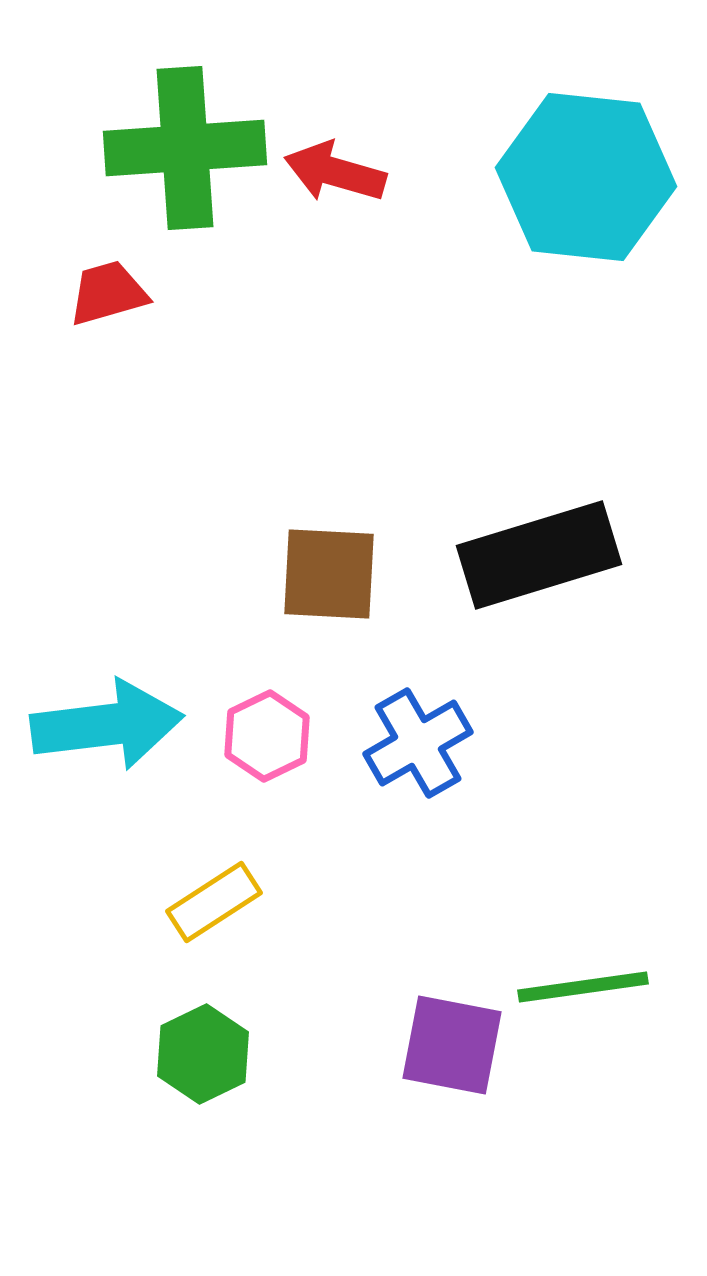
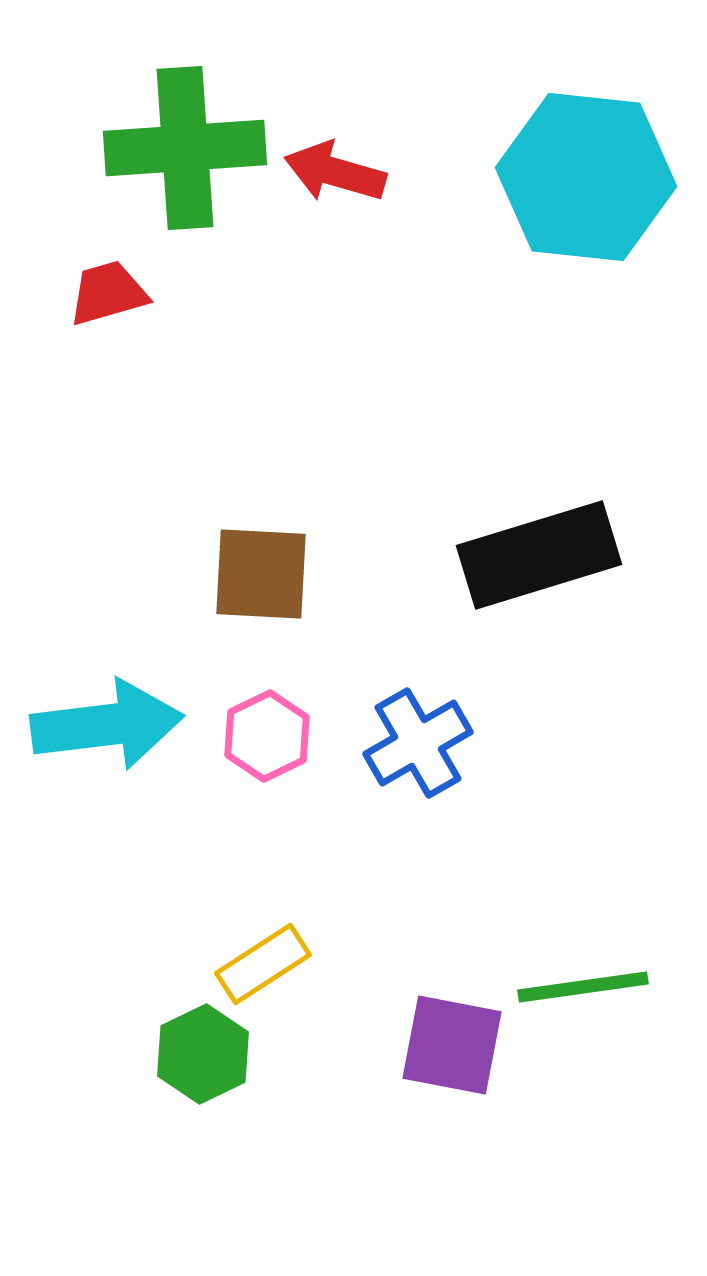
brown square: moved 68 px left
yellow rectangle: moved 49 px right, 62 px down
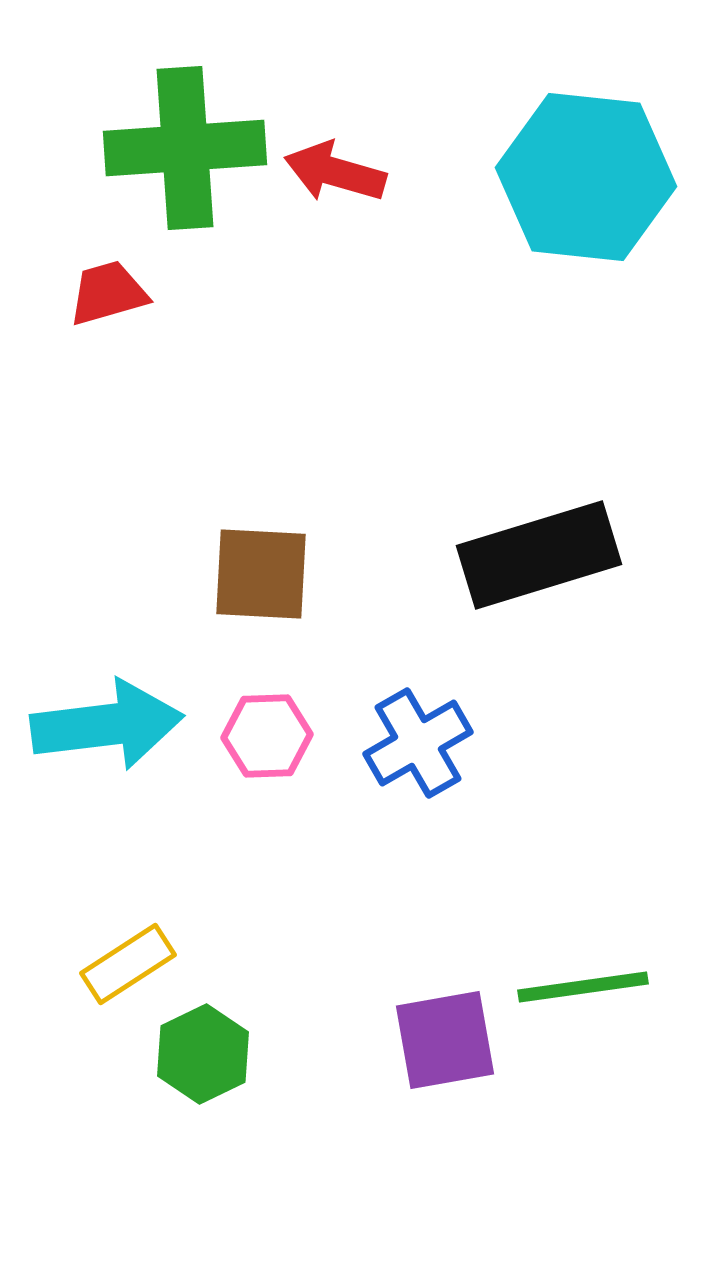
pink hexagon: rotated 24 degrees clockwise
yellow rectangle: moved 135 px left
purple square: moved 7 px left, 5 px up; rotated 21 degrees counterclockwise
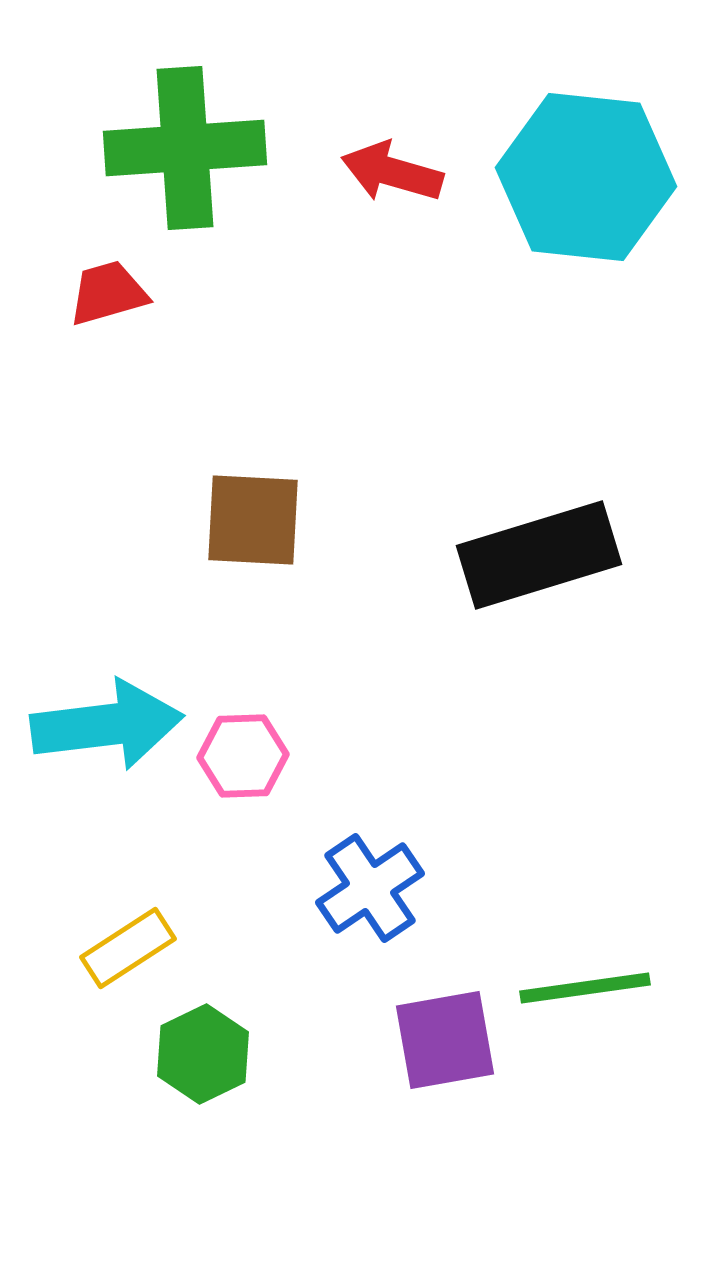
red arrow: moved 57 px right
brown square: moved 8 px left, 54 px up
pink hexagon: moved 24 px left, 20 px down
blue cross: moved 48 px left, 145 px down; rotated 4 degrees counterclockwise
yellow rectangle: moved 16 px up
green line: moved 2 px right, 1 px down
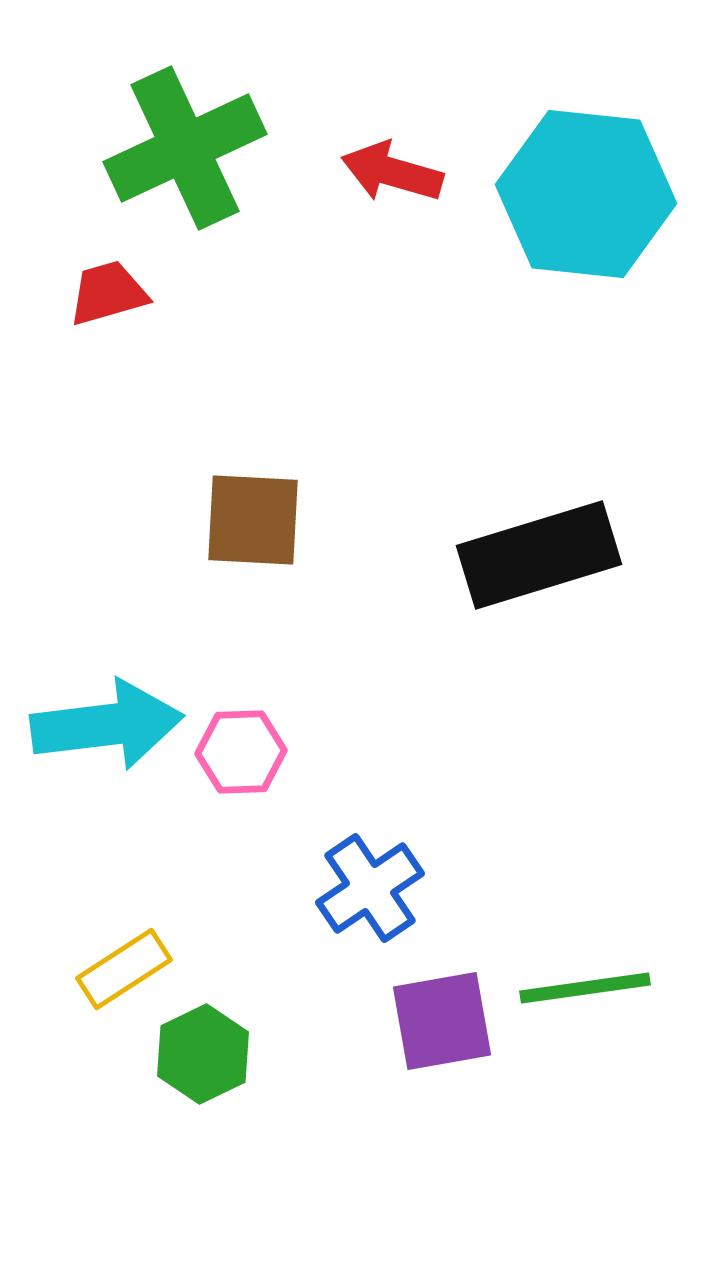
green cross: rotated 21 degrees counterclockwise
cyan hexagon: moved 17 px down
pink hexagon: moved 2 px left, 4 px up
yellow rectangle: moved 4 px left, 21 px down
purple square: moved 3 px left, 19 px up
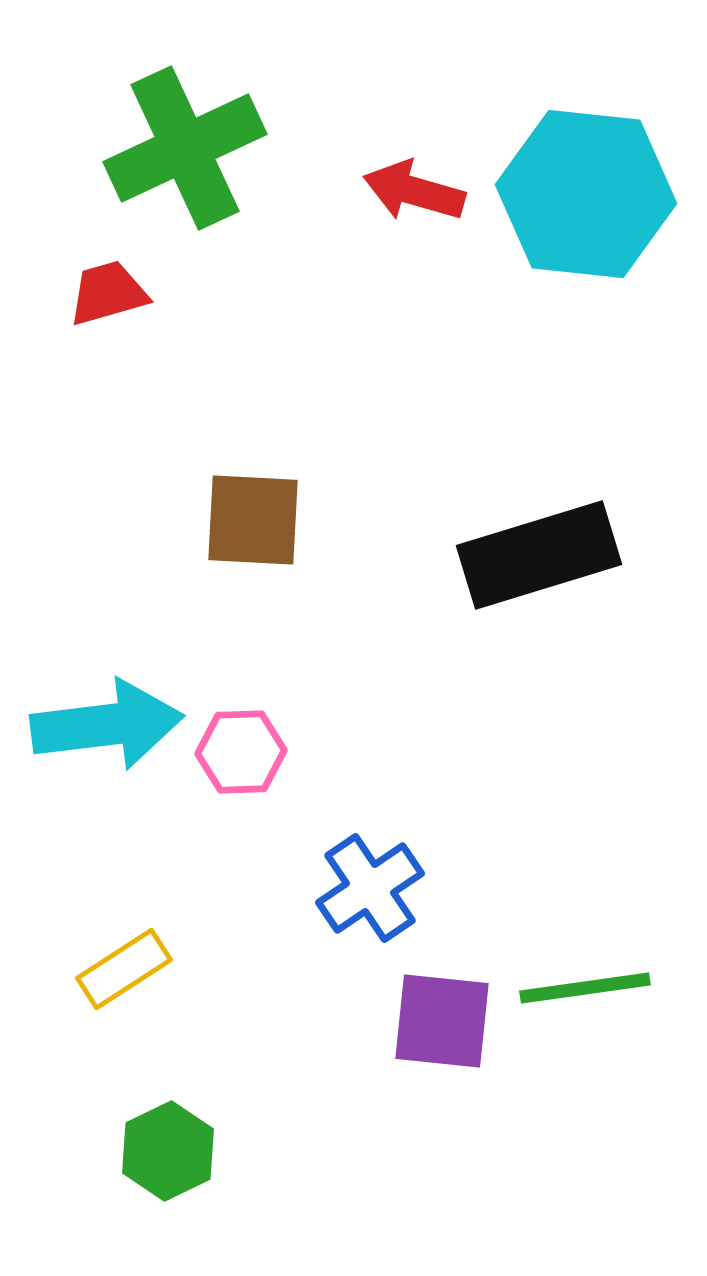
red arrow: moved 22 px right, 19 px down
purple square: rotated 16 degrees clockwise
green hexagon: moved 35 px left, 97 px down
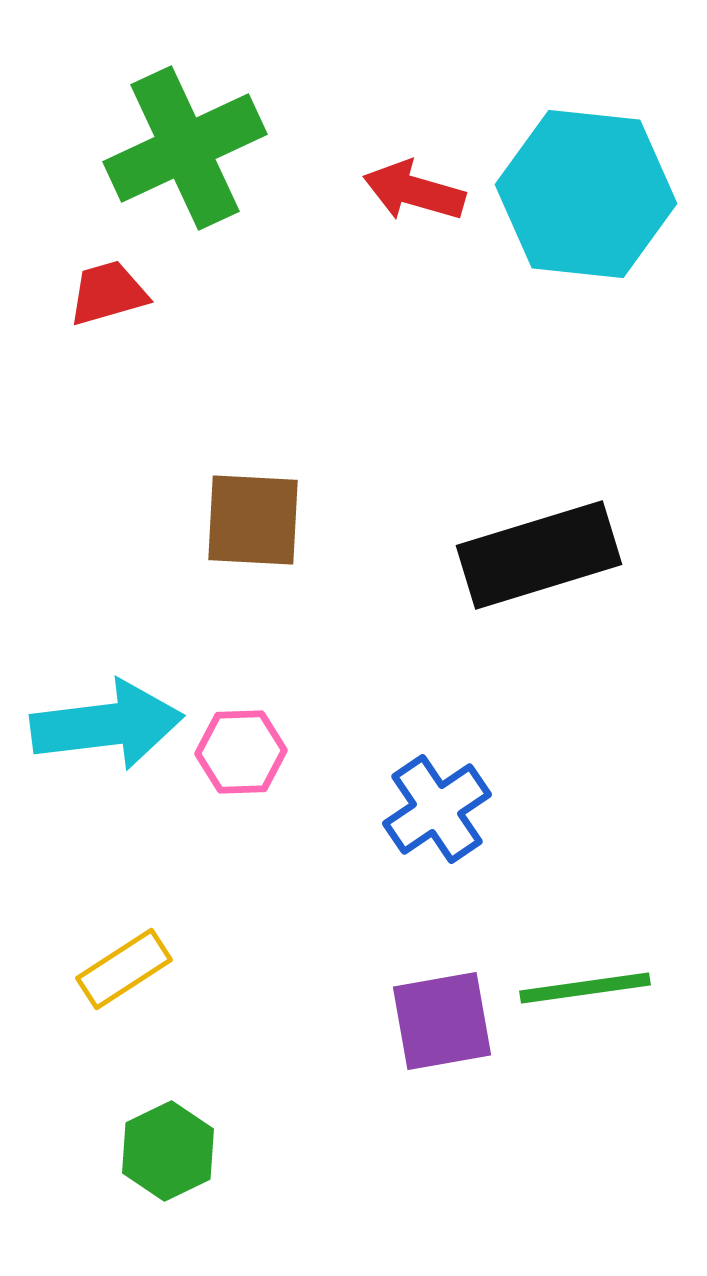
blue cross: moved 67 px right, 79 px up
purple square: rotated 16 degrees counterclockwise
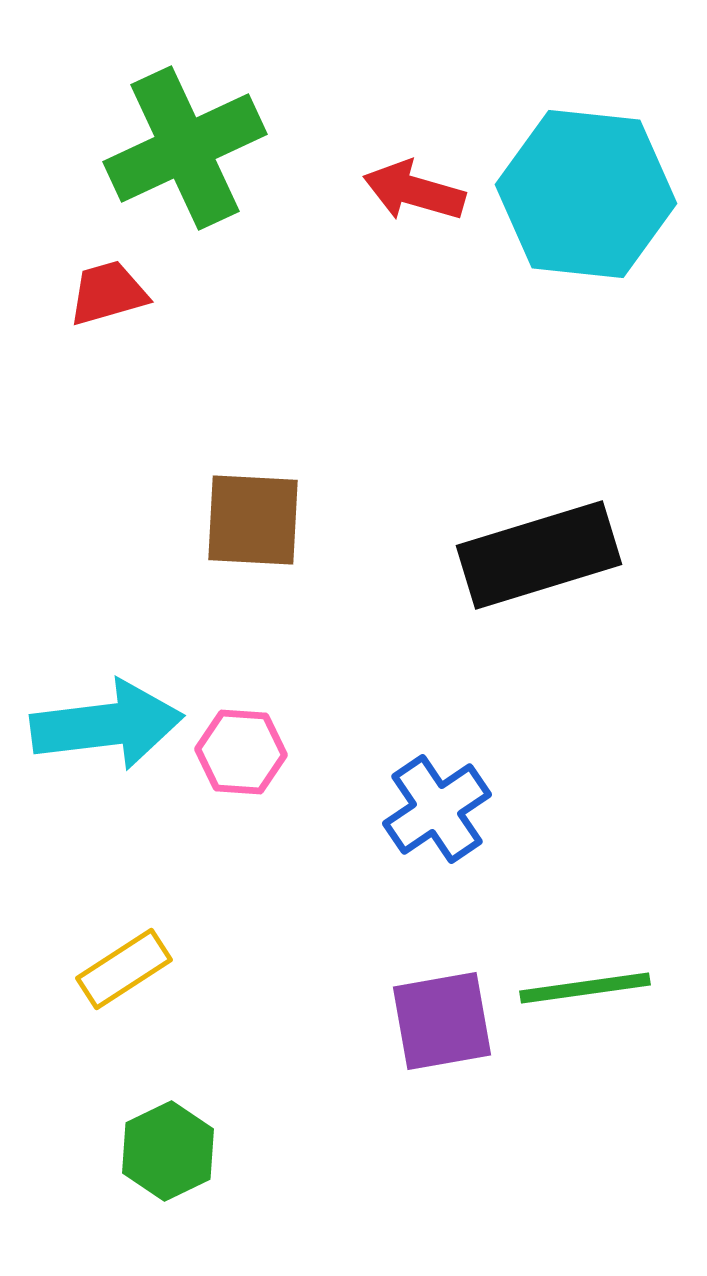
pink hexagon: rotated 6 degrees clockwise
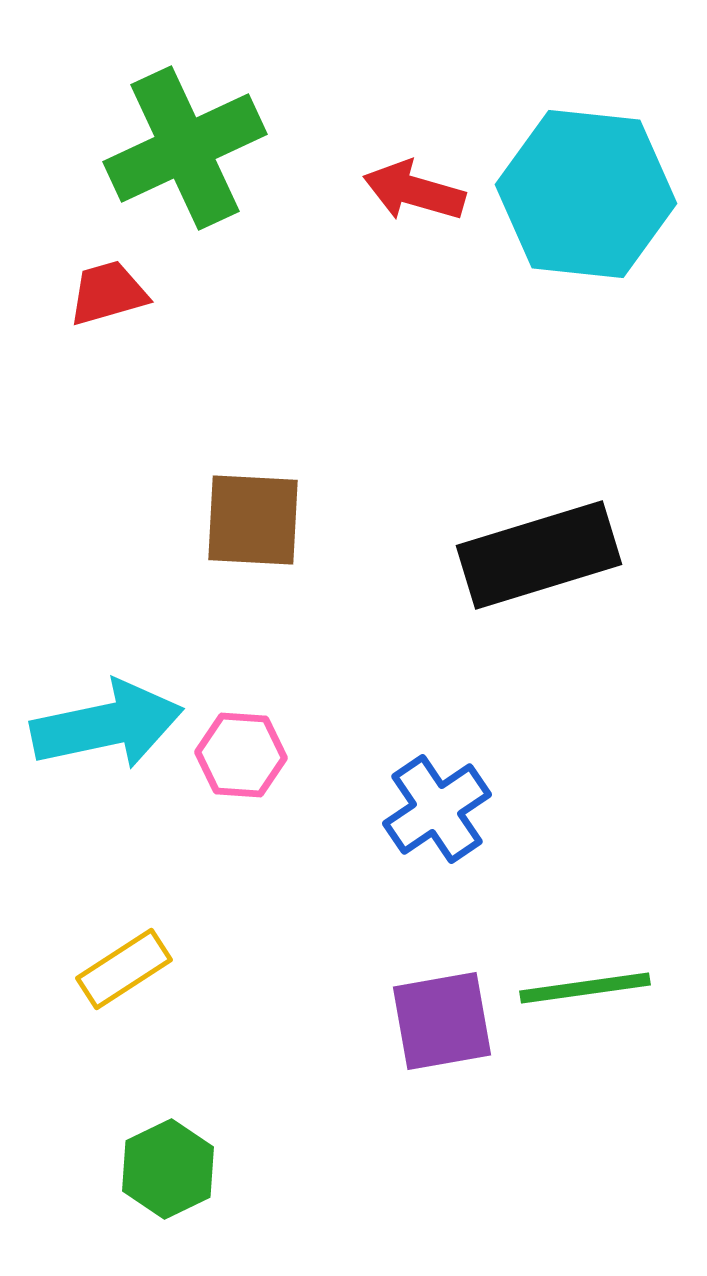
cyan arrow: rotated 5 degrees counterclockwise
pink hexagon: moved 3 px down
green hexagon: moved 18 px down
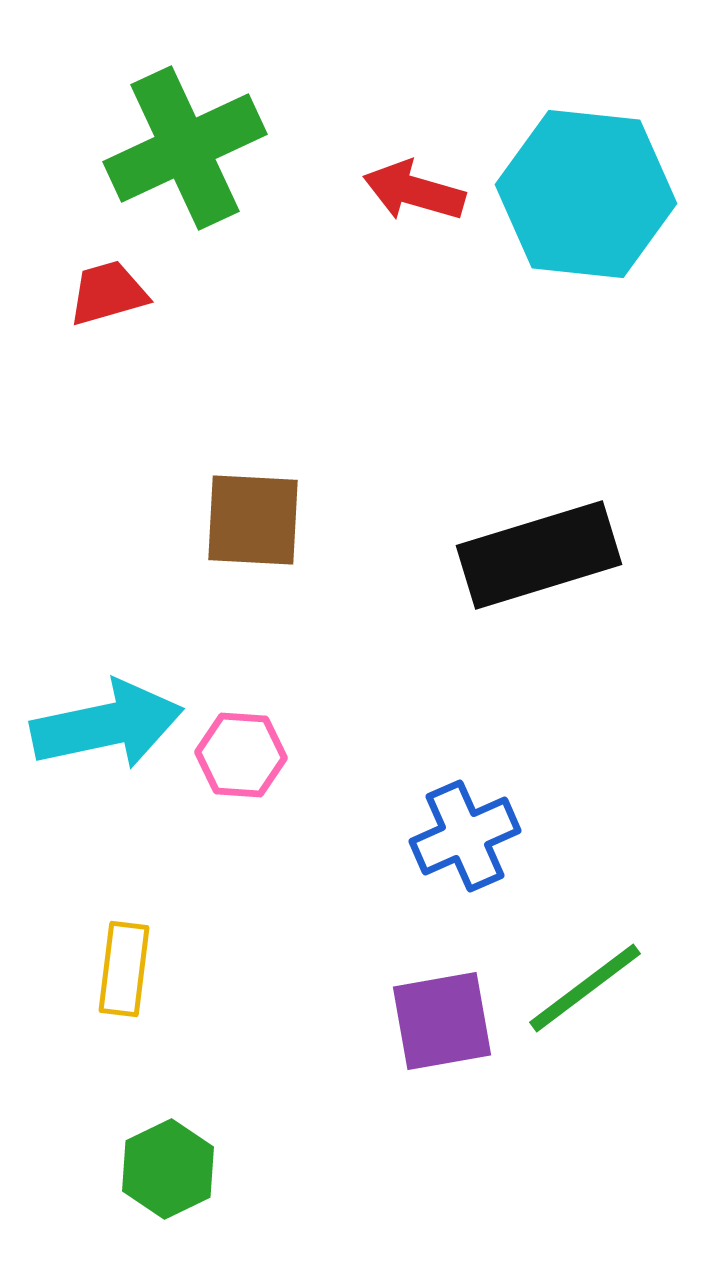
blue cross: moved 28 px right, 27 px down; rotated 10 degrees clockwise
yellow rectangle: rotated 50 degrees counterclockwise
green line: rotated 29 degrees counterclockwise
